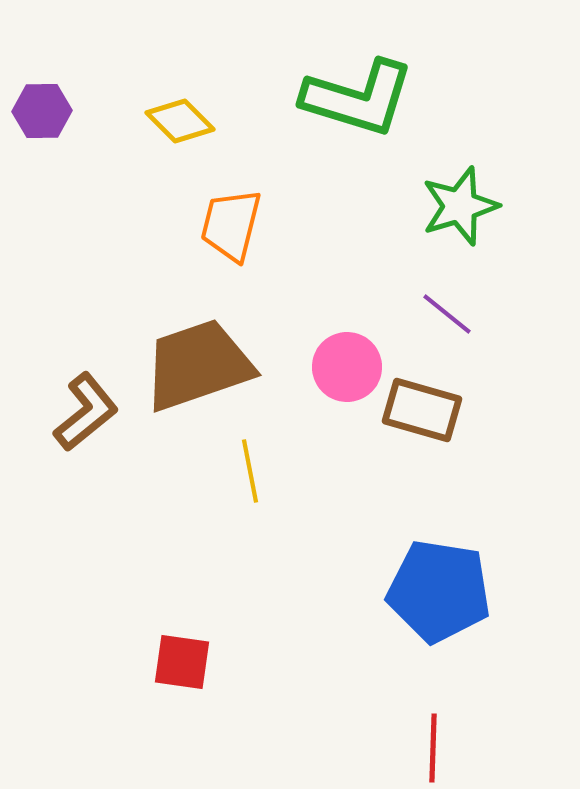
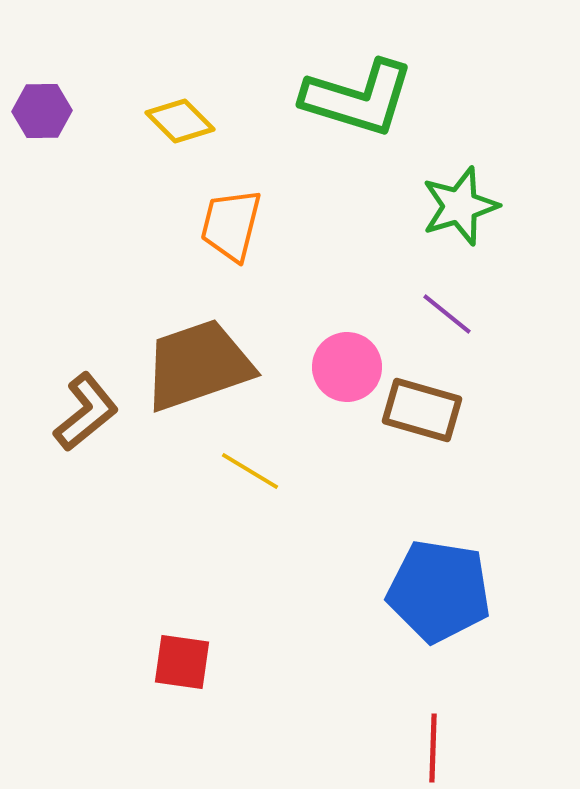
yellow line: rotated 48 degrees counterclockwise
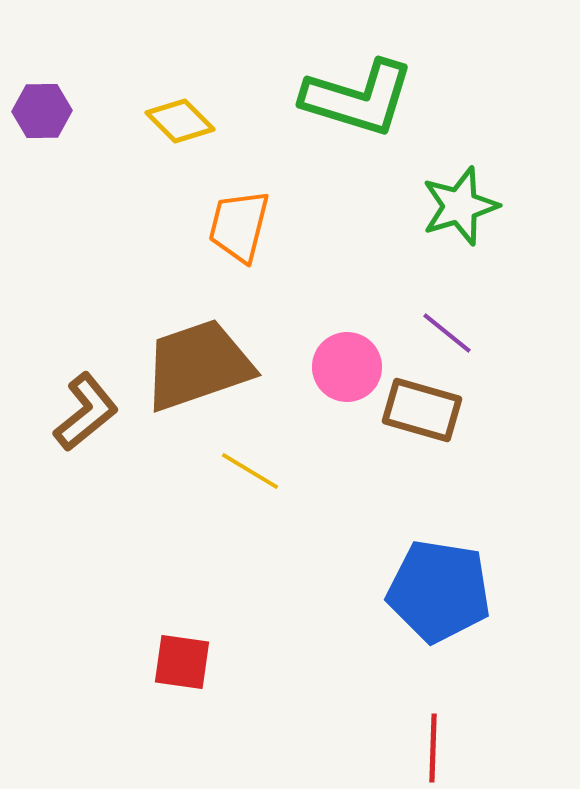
orange trapezoid: moved 8 px right, 1 px down
purple line: moved 19 px down
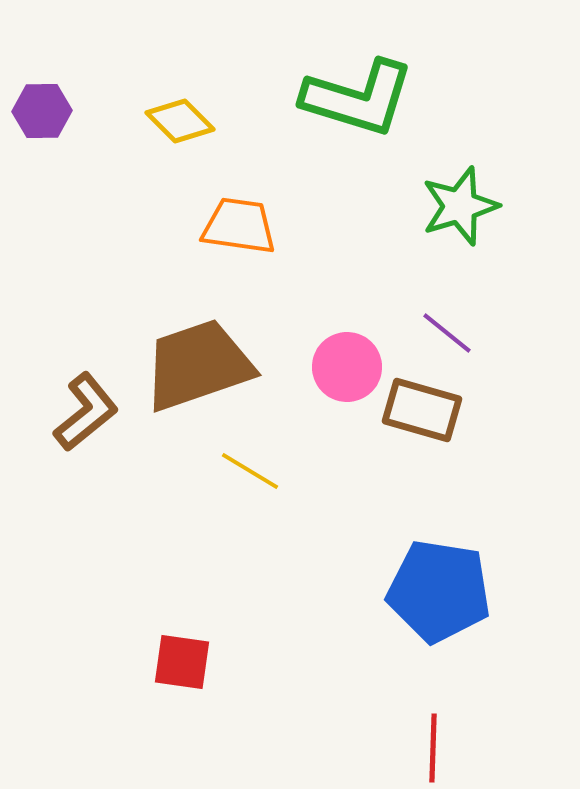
orange trapezoid: rotated 84 degrees clockwise
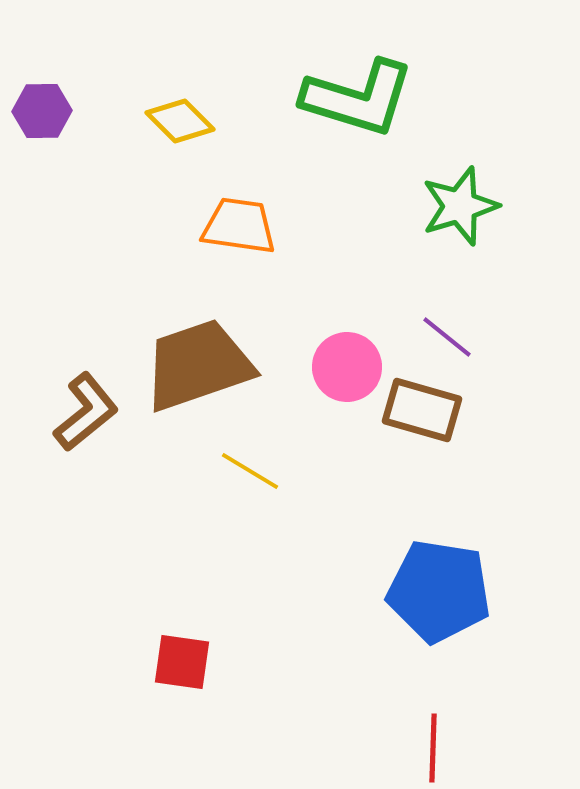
purple line: moved 4 px down
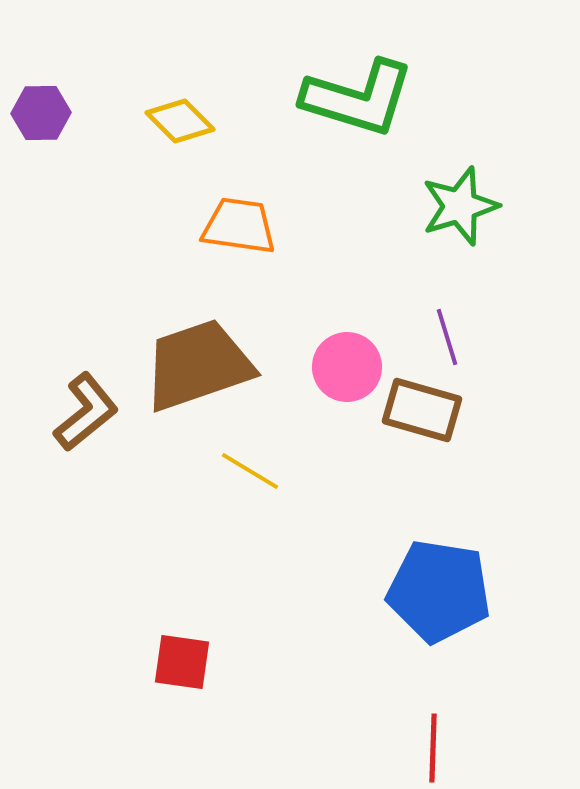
purple hexagon: moved 1 px left, 2 px down
purple line: rotated 34 degrees clockwise
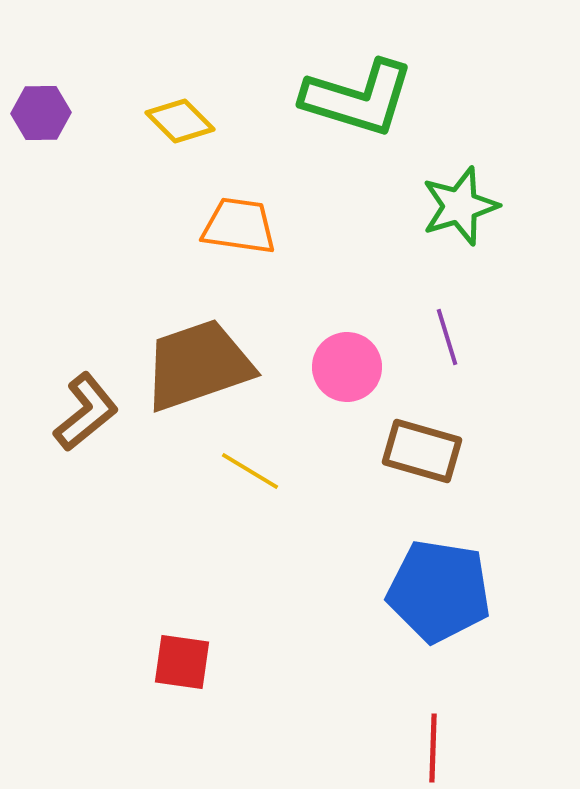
brown rectangle: moved 41 px down
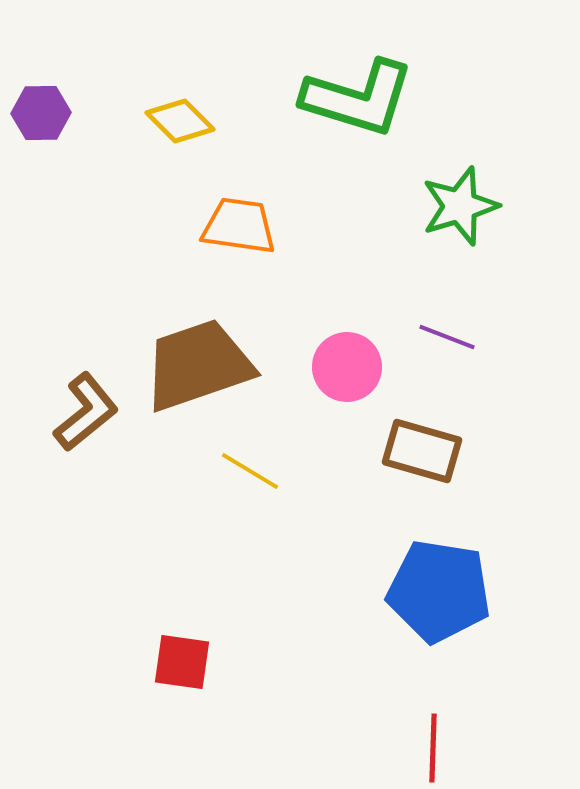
purple line: rotated 52 degrees counterclockwise
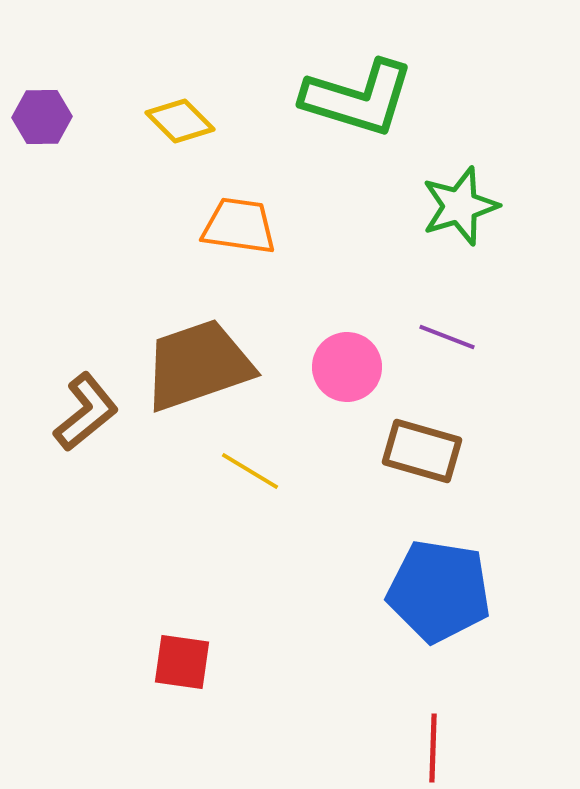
purple hexagon: moved 1 px right, 4 px down
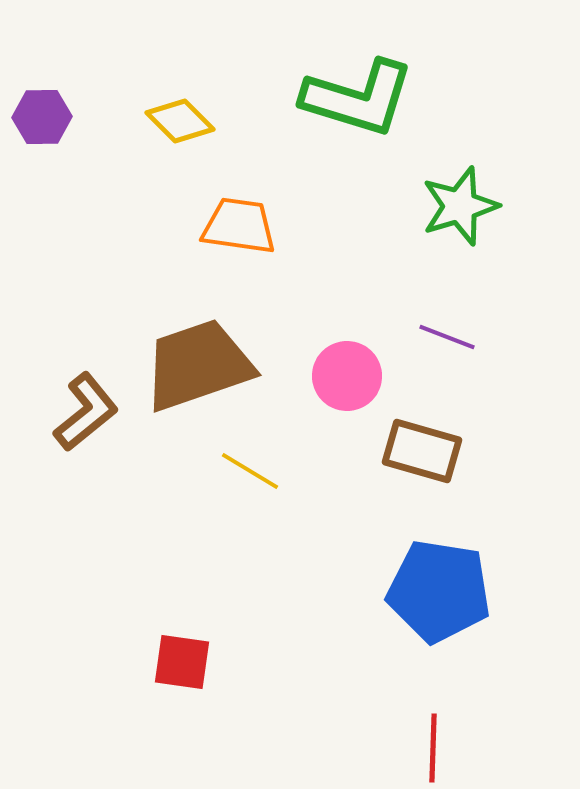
pink circle: moved 9 px down
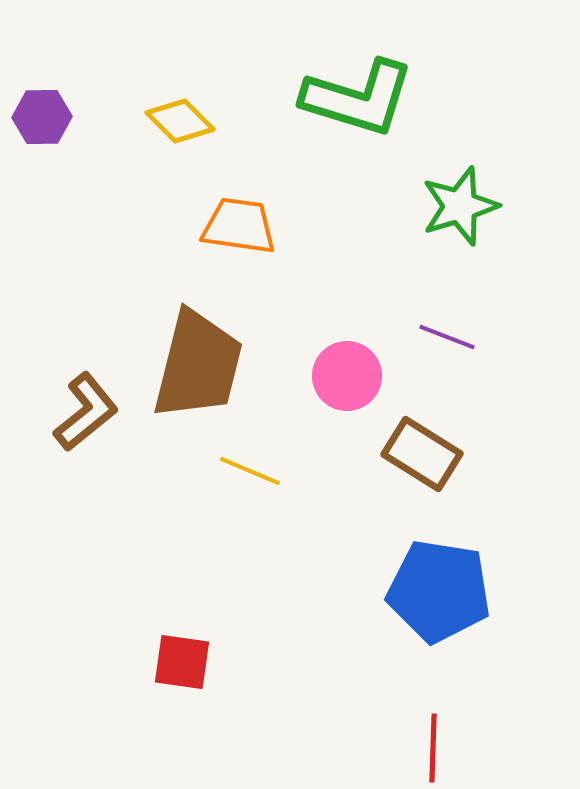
brown trapezoid: rotated 123 degrees clockwise
brown rectangle: moved 3 px down; rotated 16 degrees clockwise
yellow line: rotated 8 degrees counterclockwise
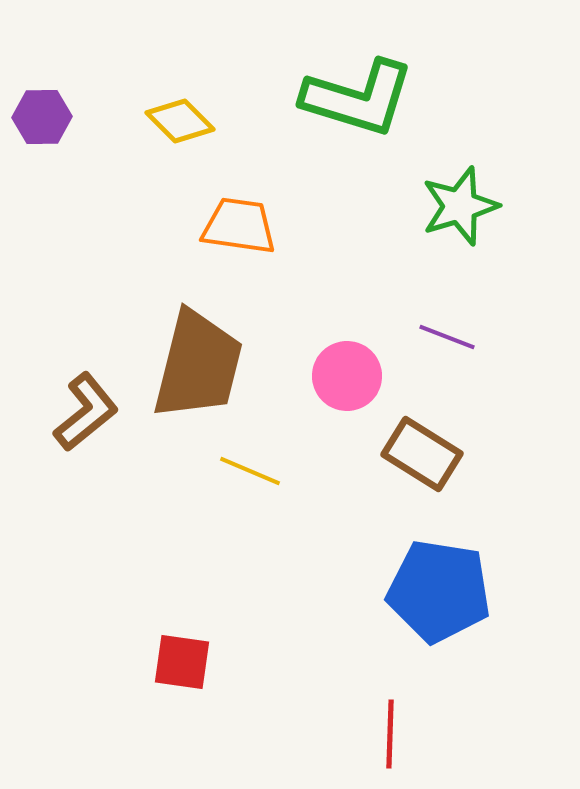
red line: moved 43 px left, 14 px up
